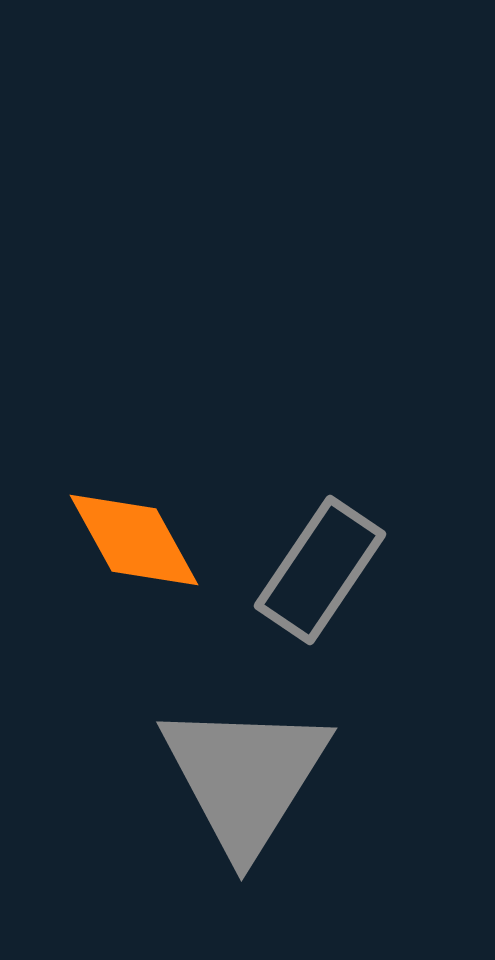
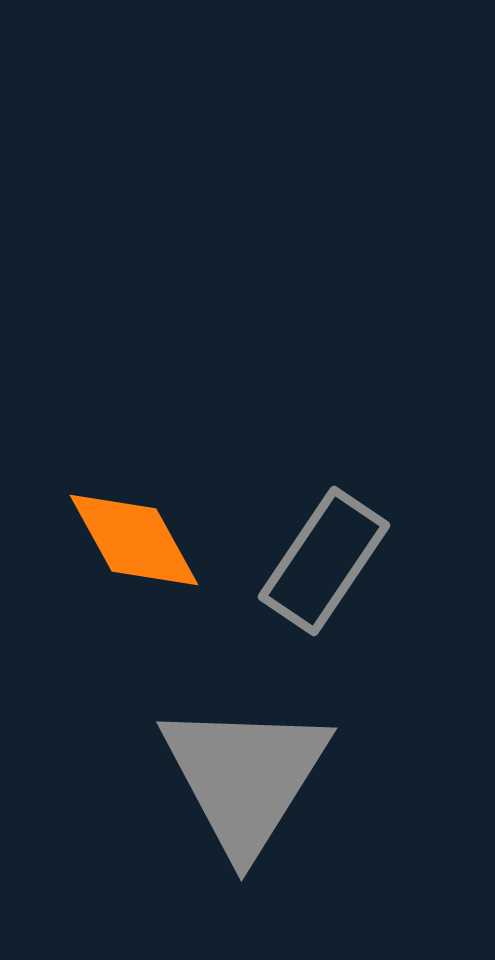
gray rectangle: moved 4 px right, 9 px up
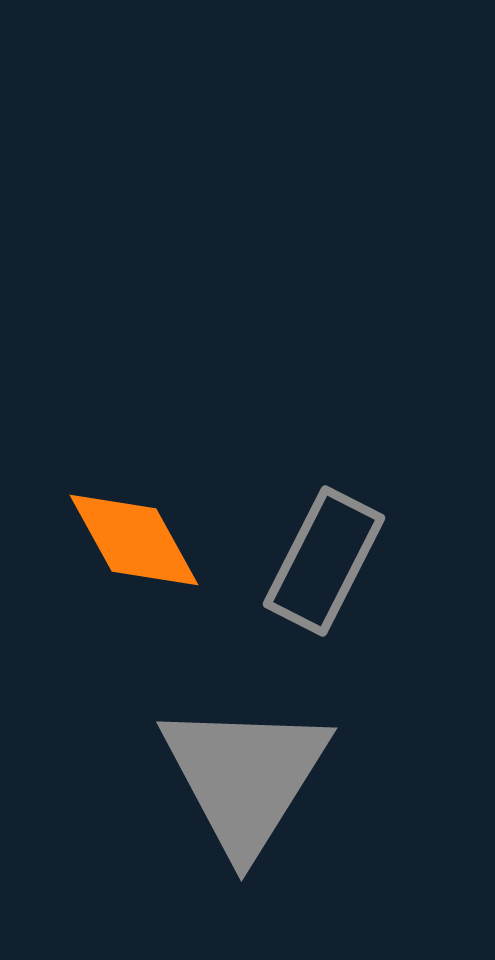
gray rectangle: rotated 7 degrees counterclockwise
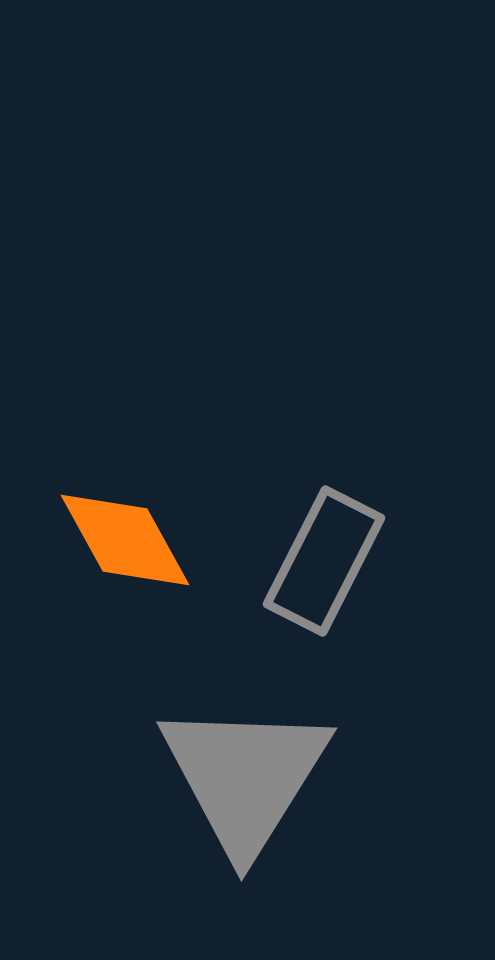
orange diamond: moved 9 px left
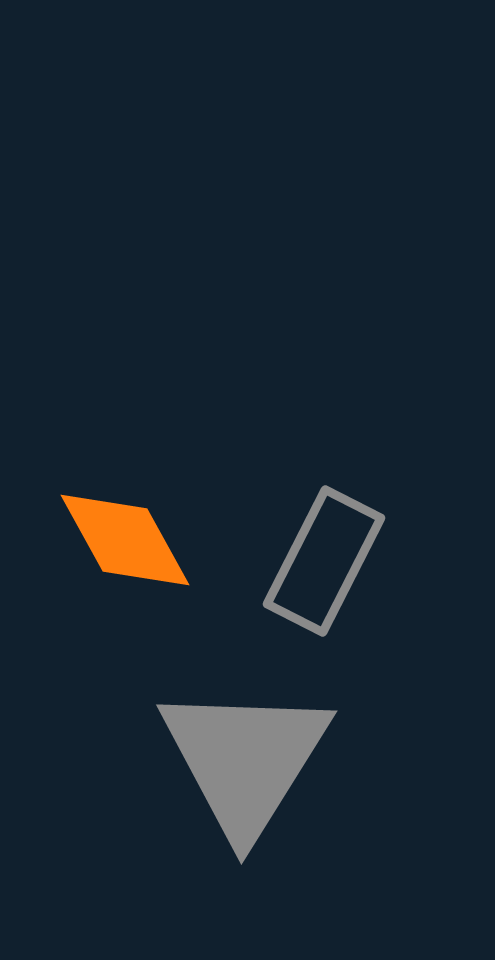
gray triangle: moved 17 px up
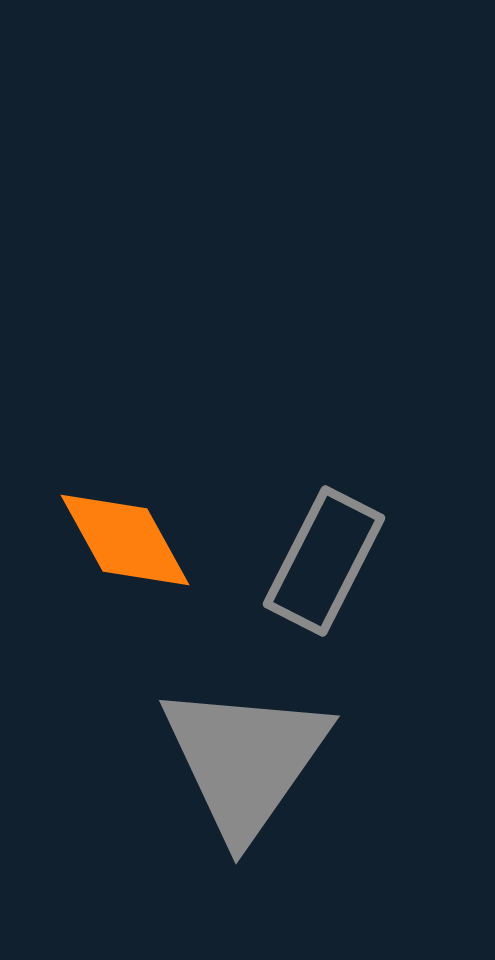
gray triangle: rotated 3 degrees clockwise
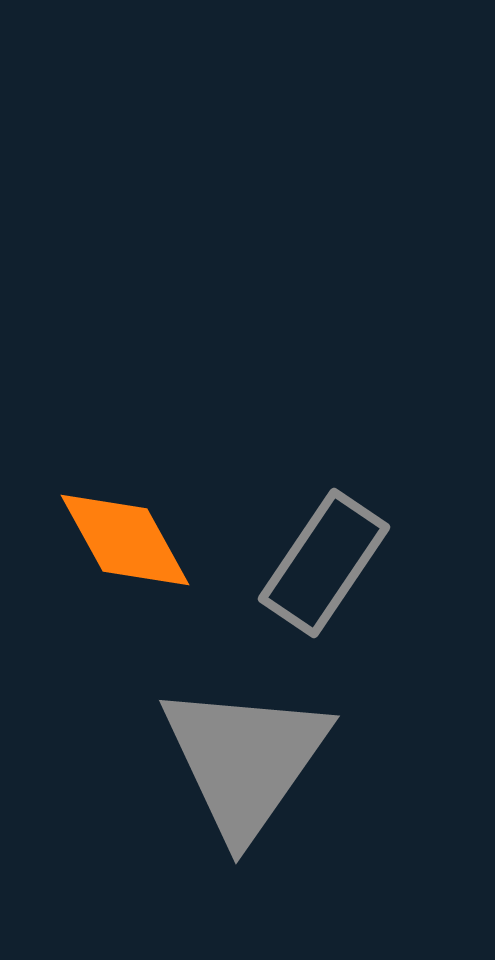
gray rectangle: moved 2 px down; rotated 7 degrees clockwise
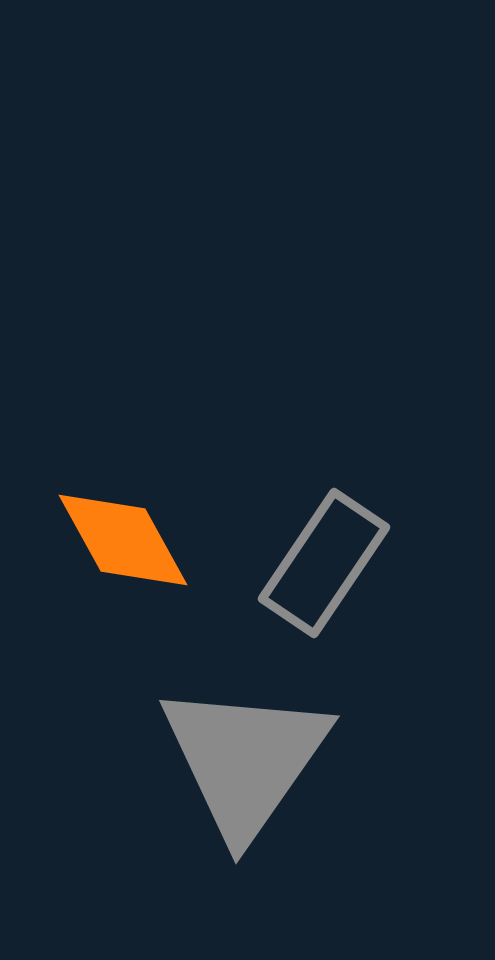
orange diamond: moved 2 px left
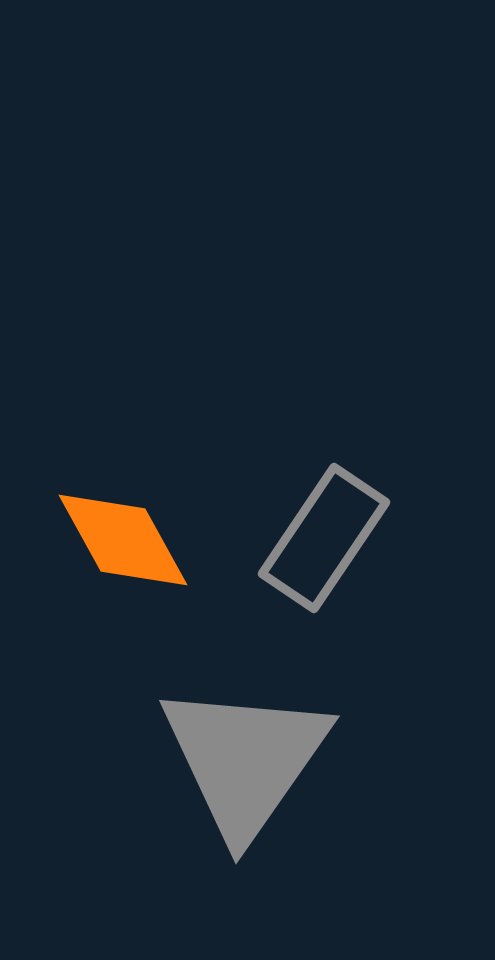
gray rectangle: moved 25 px up
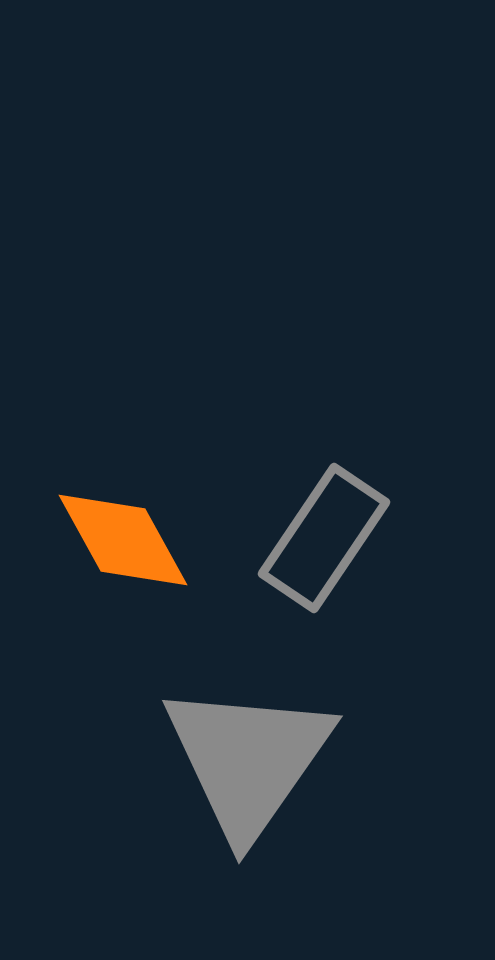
gray triangle: moved 3 px right
